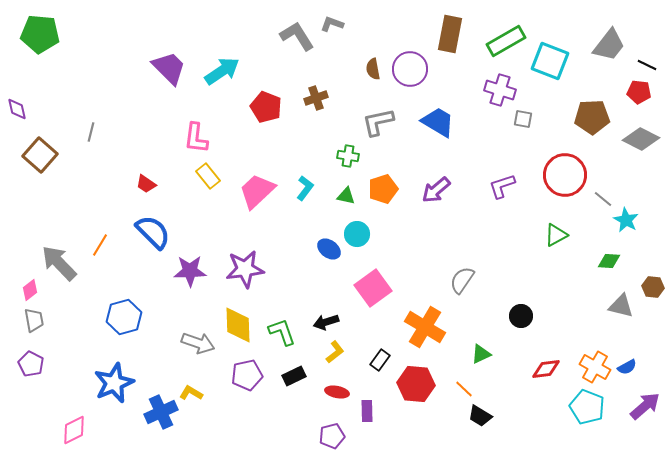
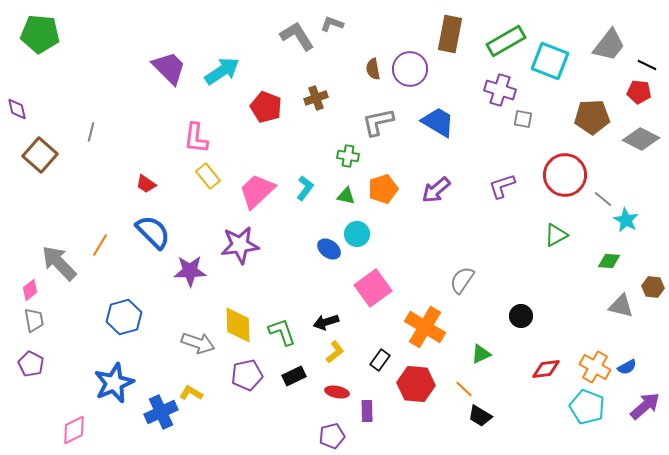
purple star at (245, 269): moved 5 px left, 24 px up
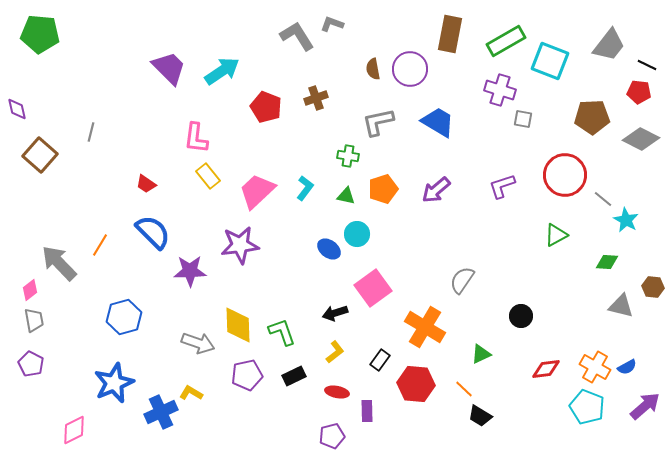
green diamond at (609, 261): moved 2 px left, 1 px down
black arrow at (326, 322): moved 9 px right, 9 px up
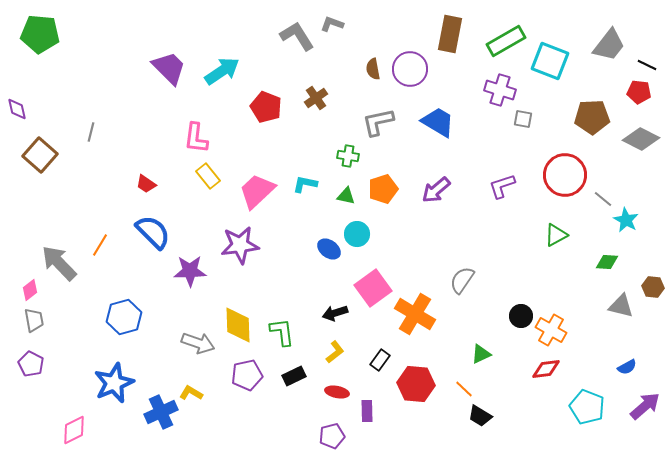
brown cross at (316, 98): rotated 15 degrees counterclockwise
cyan L-shape at (305, 188): moved 4 px up; rotated 115 degrees counterclockwise
orange cross at (425, 327): moved 10 px left, 13 px up
green L-shape at (282, 332): rotated 12 degrees clockwise
orange cross at (595, 367): moved 44 px left, 37 px up
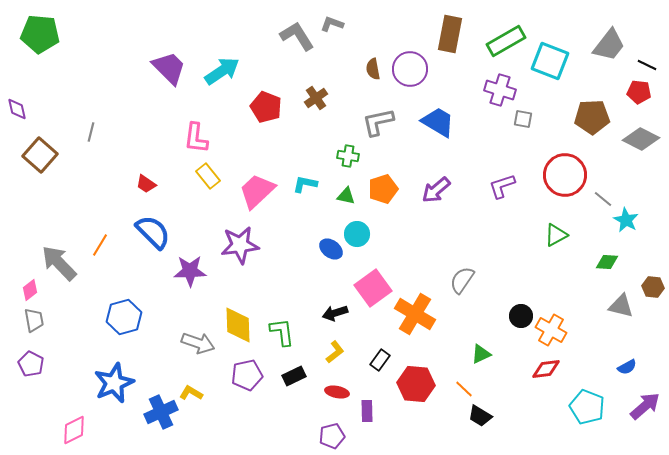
blue ellipse at (329, 249): moved 2 px right
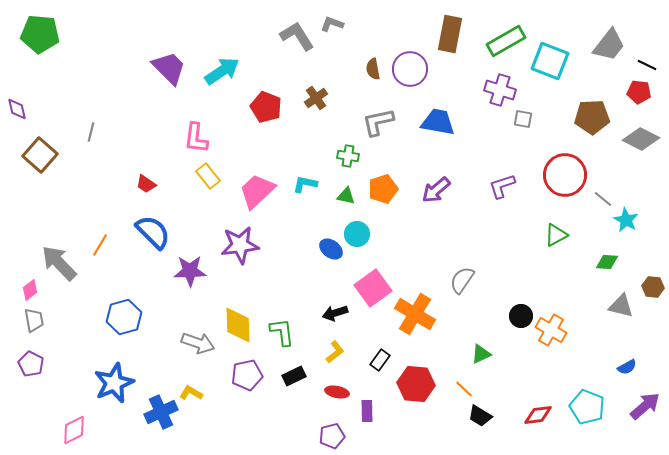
blue trapezoid at (438, 122): rotated 21 degrees counterclockwise
red diamond at (546, 369): moved 8 px left, 46 px down
